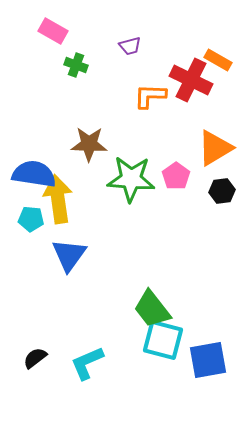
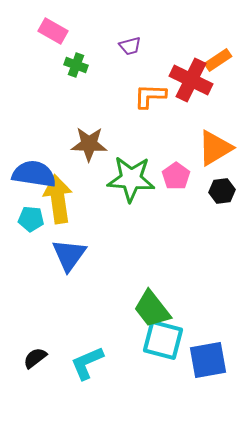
orange rectangle: rotated 64 degrees counterclockwise
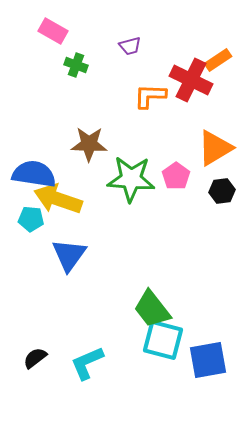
yellow arrow: rotated 63 degrees counterclockwise
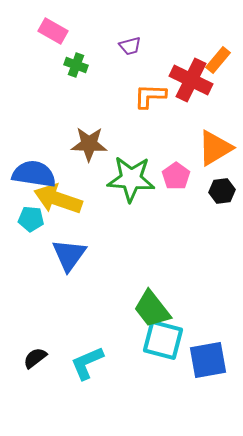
orange rectangle: rotated 16 degrees counterclockwise
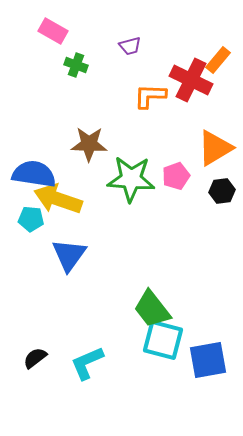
pink pentagon: rotated 16 degrees clockwise
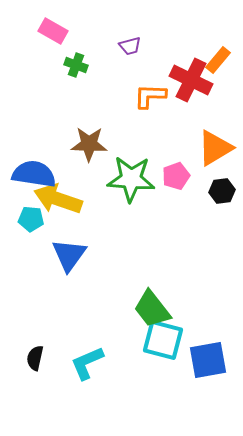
black semicircle: rotated 40 degrees counterclockwise
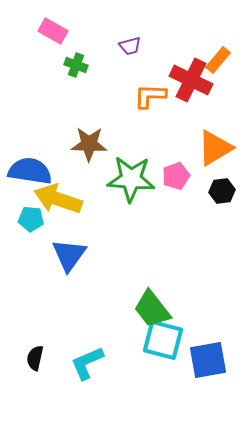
blue semicircle: moved 4 px left, 3 px up
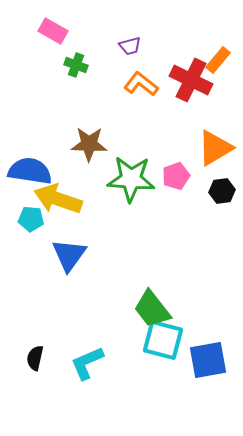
orange L-shape: moved 9 px left, 12 px up; rotated 36 degrees clockwise
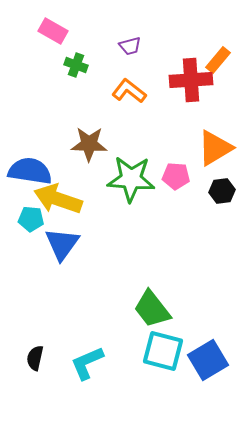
red cross: rotated 30 degrees counterclockwise
orange L-shape: moved 12 px left, 7 px down
pink pentagon: rotated 24 degrees clockwise
blue triangle: moved 7 px left, 11 px up
cyan square: moved 11 px down
blue square: rotated 21 degrees counterclockwise
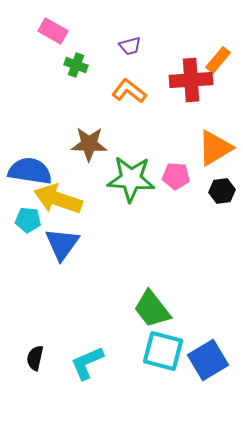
cyan pentagon: moved 3 px left, 1 px down
